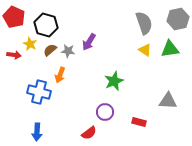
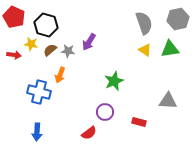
yellow star: moved 1 px right; rotated 16 degrees counterclockwise
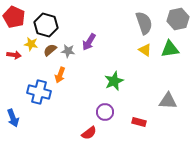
blue arrow: moved 24 px left, 14 px up; rotated 24 degrees counterclockwise
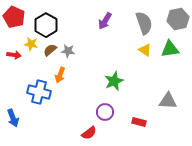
black hexagon: rotated 15 degrees clockwise
purple arrow: moved 16 px right, 21 px up
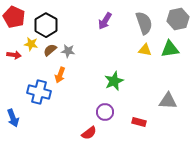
yellow triangle: rotated 24 degrees counterclockwise
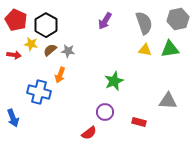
red pentagon: moved 2 px right, 3 px down
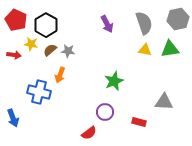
purple arrow: moved 2 px right, 3 px down; rotated 60 degrees counterclockwise
gray triangle: moved 4 px left, 1 px down
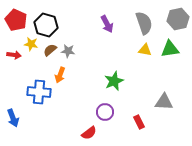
black hexagon: rotated 15 degrees counterclockwise
blue cross: rotated 10 degrees counterclockwise
red rectangle: rotated 48 degrees clockwise
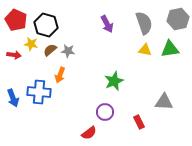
blue arrow: moved 20 px up
